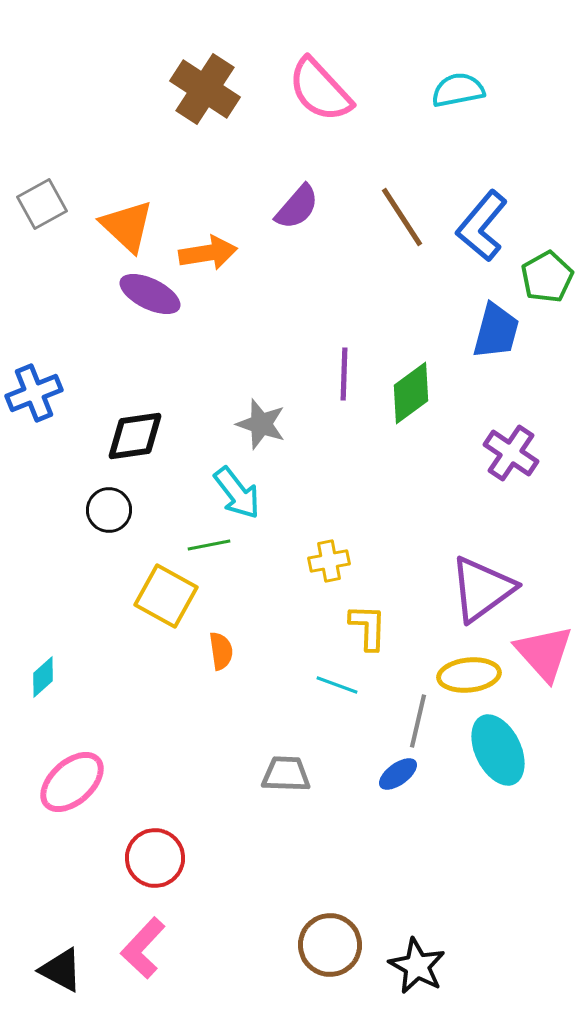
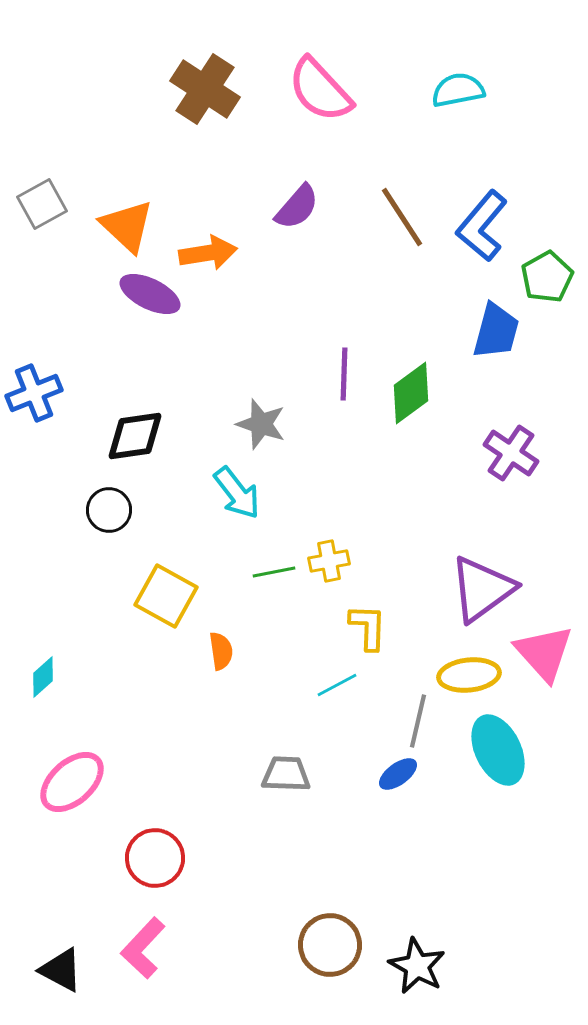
green line: moved 65 px right, 27 px down
cyan line: rotated 48 degrees counterclockwise
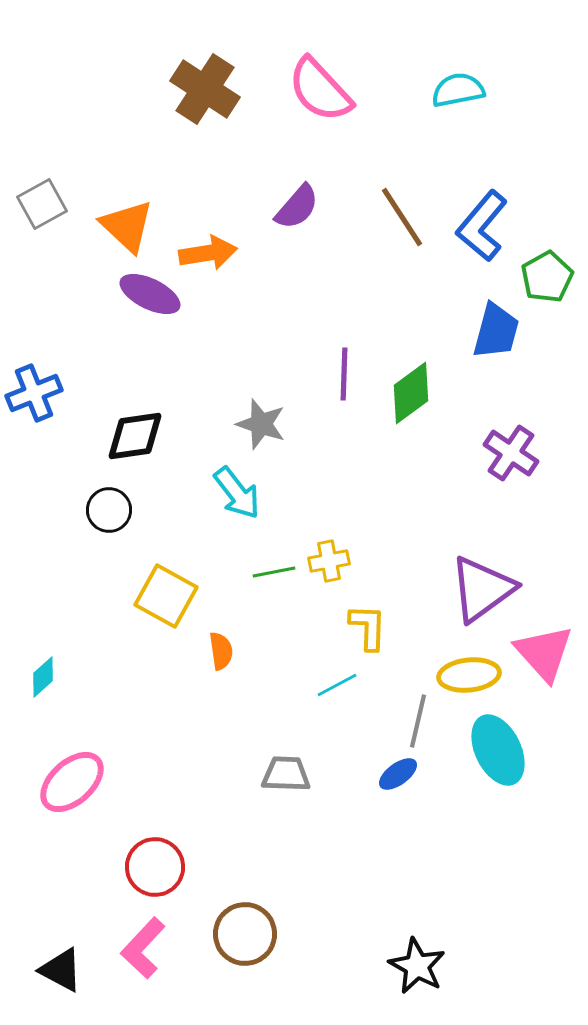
red circle: moved 9 px down
brown circle: moved 85 px left, 11 px up
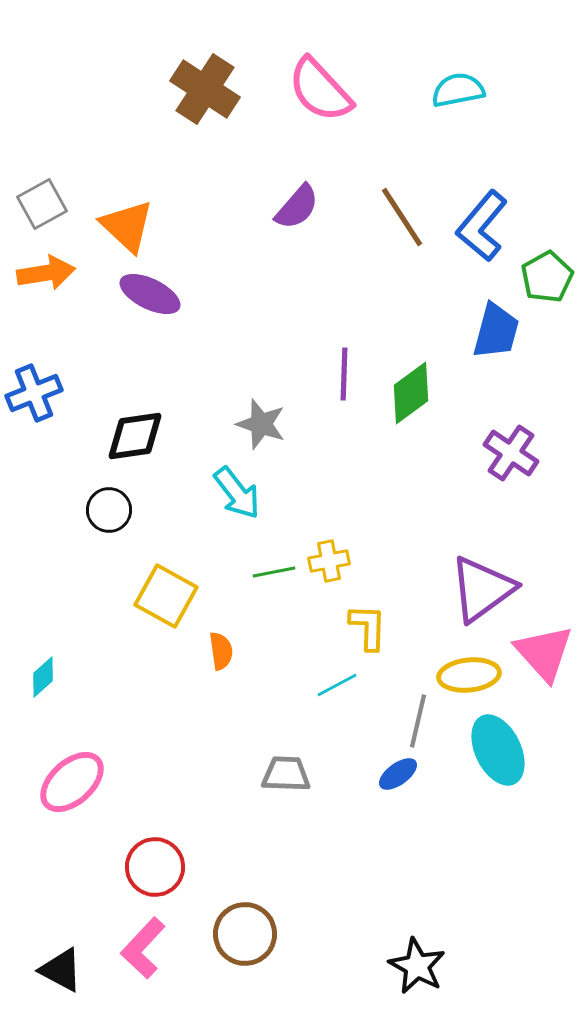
orange arrow: moved 162 px left, 20 px down
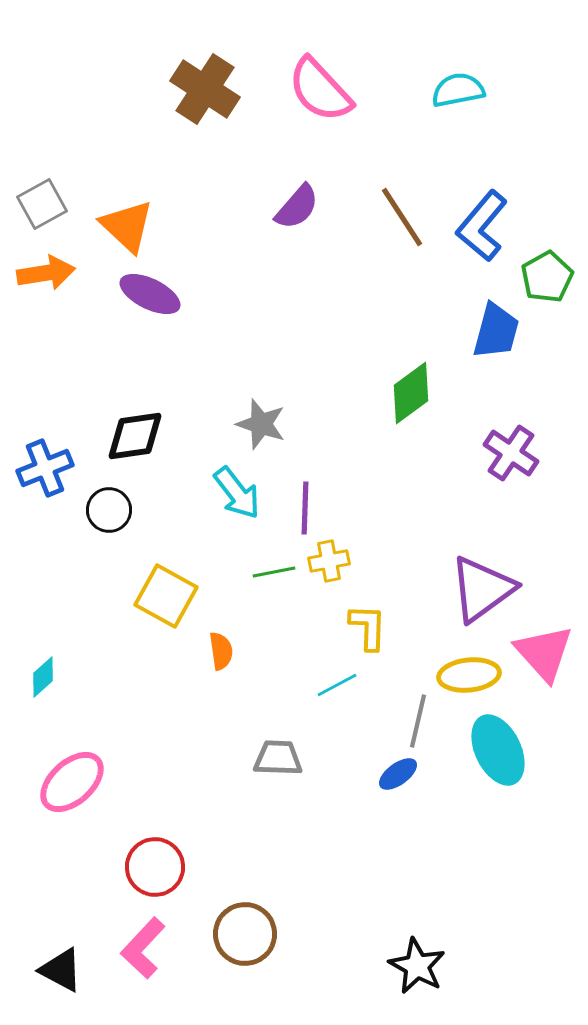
purple line: moved 39 px left, 134 px down
blue cross: moved 11 px right, 75 px down
gray trapezoid: moved 8 px left, 16 px up
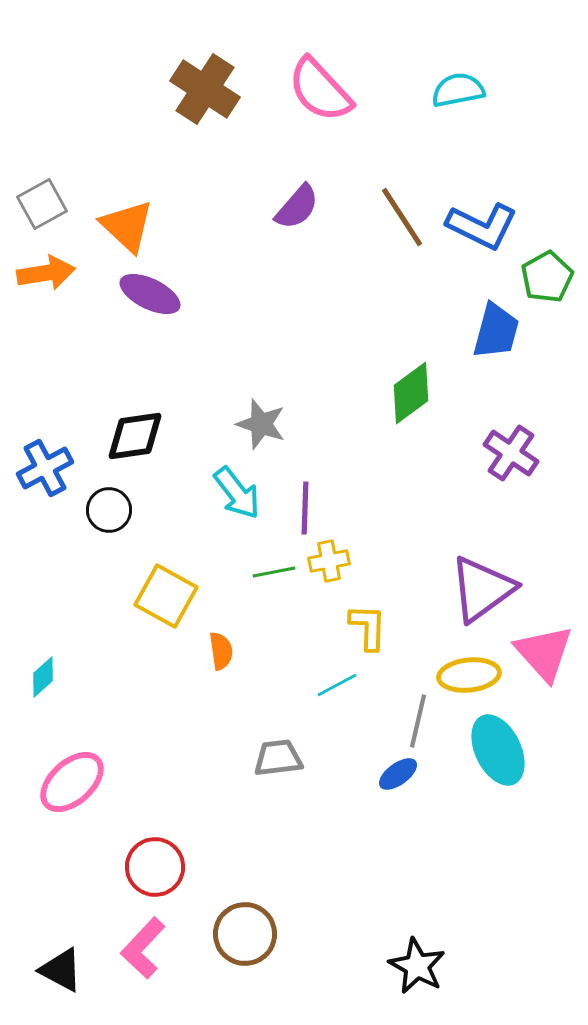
blue L-shape: rotated 104 degrees counterclockwise
blue cross: rotated 6 degrees counterclockwise
gray trapezoid: rotated 9 degrees counterclockwise
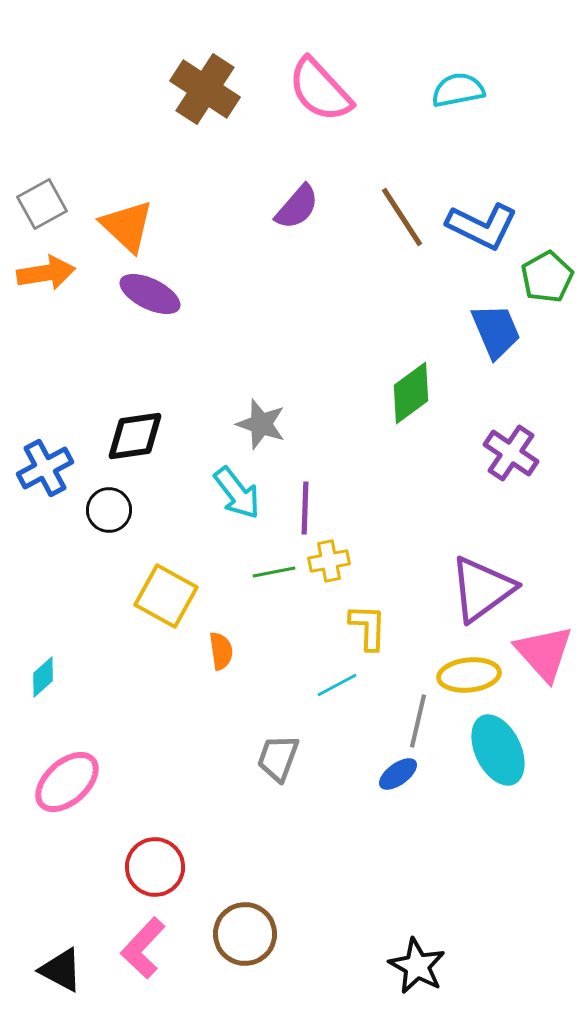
blue trapezoid: rotated 38 degrees counterclockwise
gray trapezoid: rotated 63 degrees counterclockwise
pink ellipse: moved 5 px left
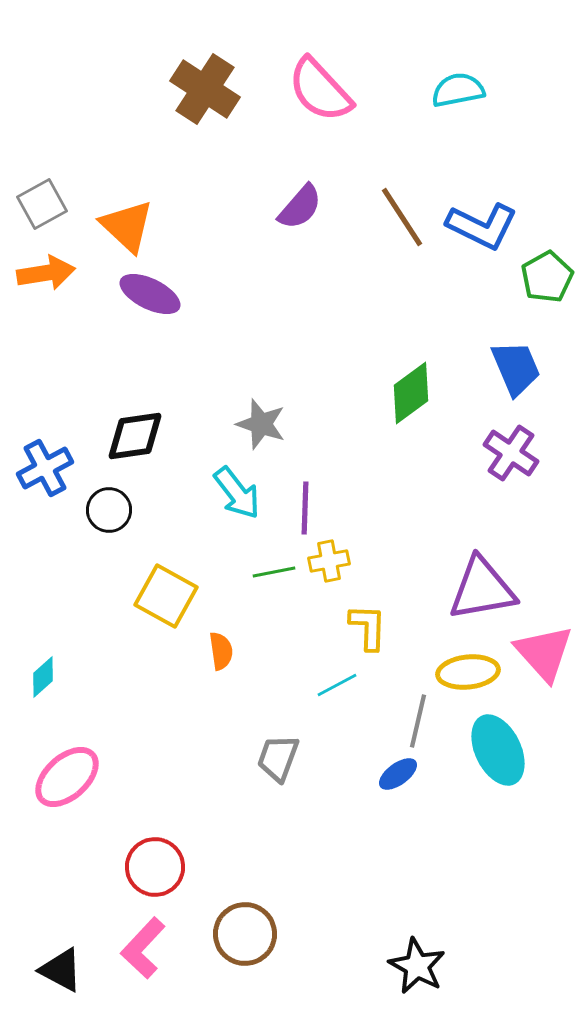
purple semicircle: moved 3 px right
blue trapezoid: moved 20 px right, 37 px down
purple triangle: rotated 26 degrees clockwise
yellow ellipse: moved 1 px left, 3 px up
pink ellipse: moved 5 px up
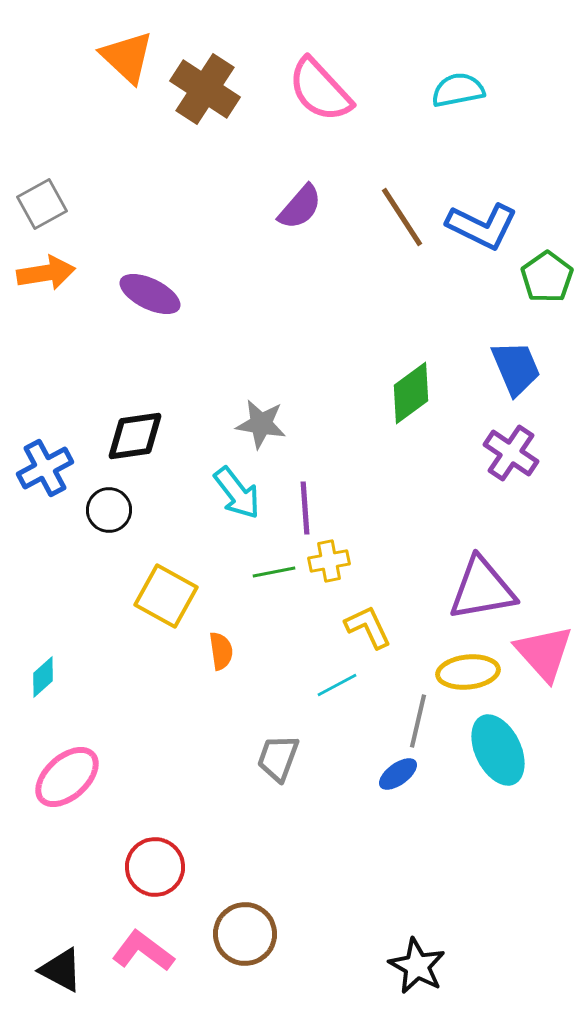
orange triangle: moved 169 px up
green pentagon: rotated 6 degrees counterclockwise
gray star: rotated 9 degrees counterclockwise
purple line: rotated 6 degrees counterclockwise
yellow L-shape: rotated 27 degrees counterclockwise
pink L-shape: moved 3 px down; rotated 84 degrees clockwise
